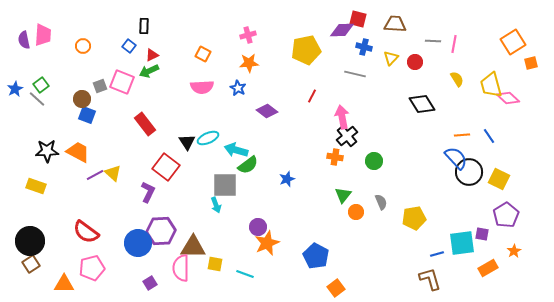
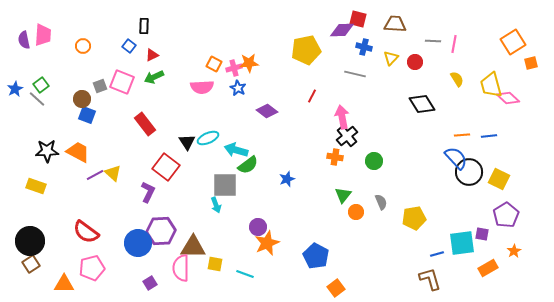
pink cross at (248, 35): moved 14 px left, 33 px down
orange square at (203, 54): moved 11 px right, 10 px down
green arrow at (149, 71): moved 5 px right, 6 px down
blue line at (489, 136): rotated 63 degrees counterclockwise
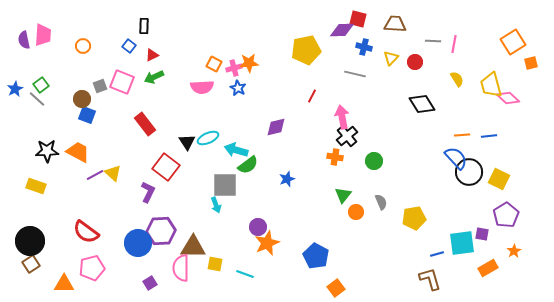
purple diamond at (267, 111): moved 9 px right, 16 px down; rotated 50 degrees counterclockwise
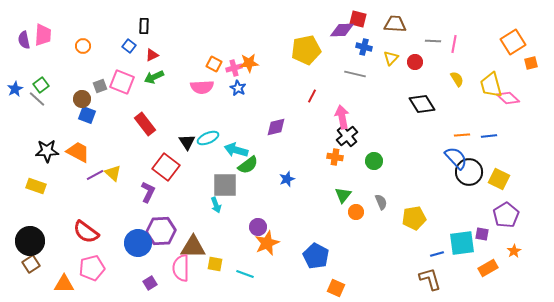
orange square at (336, 288): rotated 30 degrees counterclockwise
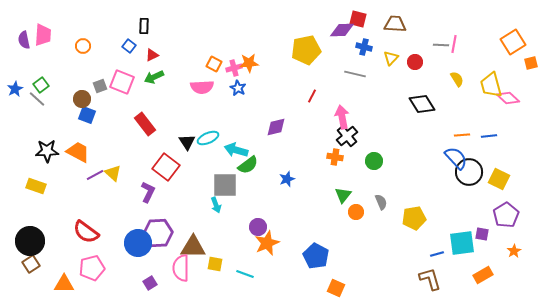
gray line at (433, 41): moved 8 px right, 4 px down
purple hexagon at (161, 231): moved 3 px left, 2 px down
orange rectangle at (488, 268): moved 5 px left, 7 px down
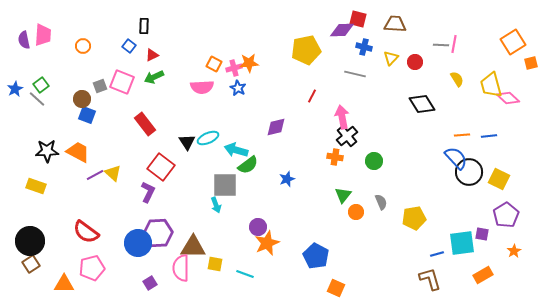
red square at (166, 167): moved 5 px left
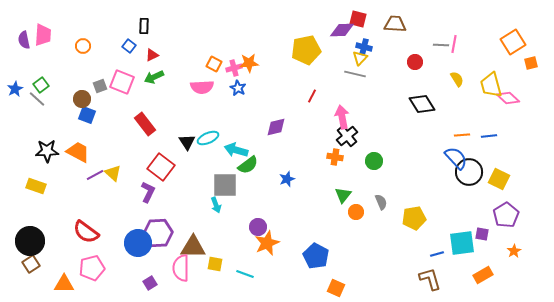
yellow triangle at (391, 58): moved 31 px left
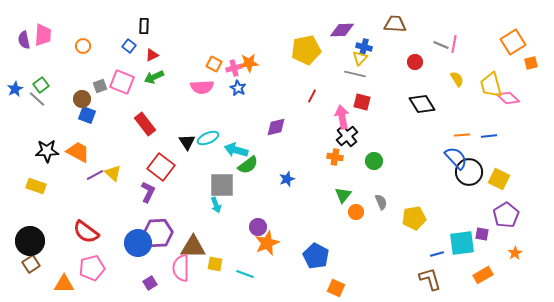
red square at (358, 19): moved 4 px right, 83 px down
gray line at (441, 45): rotated 21 degrees clockwise
gray square at (225, 185): moved 3 px left
orange star at (514, 251): moved 1 px right, 2 px down
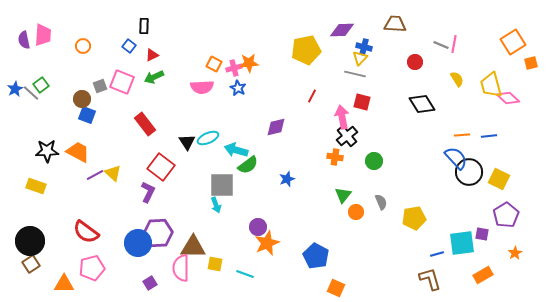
gray line at (37, 99): moved 6 px left, 6 px up
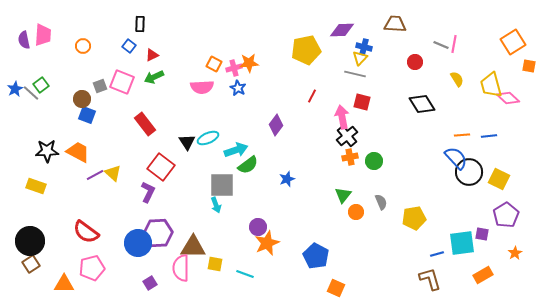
black rectangle at (144, 26): moved 4 px left, 2 px up
orange square at (531, 63): moved 2 px left, 3 px down; rotated 24 degrees clockwise
purple diamond at (276, 127): moved 2 px up; rotated 40 degrees counterclockwise
cyan arrow at (236, 150): rotated 145 degrees clockwise
orange cross at (335, 157): moved 15 px right; rotated 21 degrees counterclockwise
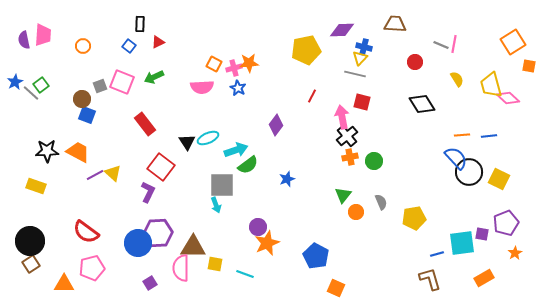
red triangle at (152, 55): moved 6 px right, 13 px up
blue star at (15, 89): moved 7 px up
purple pentagon at (506, 215): moved 8 px down; rotated 10 degrees clockwise
orange rectangle at (483, 275): moved 1 px right, 3 px down
